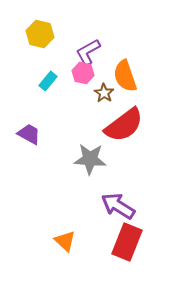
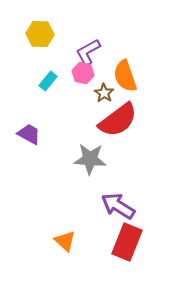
yellow hexagon: rotated 12 degrees counterclockwise
red semicircle: moved 6 px left, 5 px up
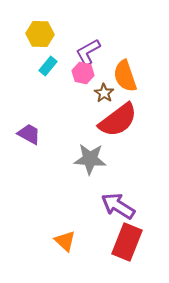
cyan rectangle: moved 15 px up
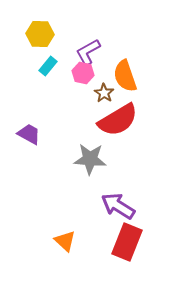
red semicircle: rotated 6 degrees clockwise
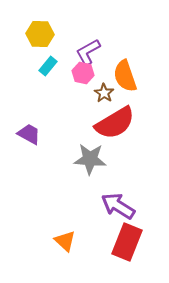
red semicircle: moved 3 px left, 3 px down
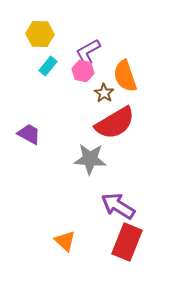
pink hexagon: moved 2 px up
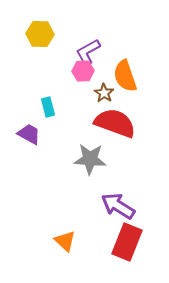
cyan rectangle: moved 41 px down; rotated 54 degrees counterclockwise
pink hexagon: rotated 15 degrees counterclockwise
red semicircle: rotated 129 degrees counterclockwise
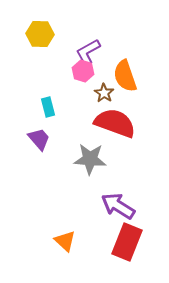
pink hexagon: rotated 20 degrees clockwise
purple trapezoid: moved 10 px right, 5 px down; rotated 20 degrees clockwise
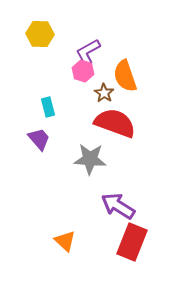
red rectangle: moved 5 px right
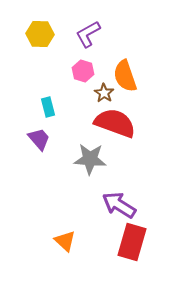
purple L-shape: moved 18 px up
purple arrow: moved 1 px right, 1 px up
red rectangle: rotated 6 degrees counterclockwise
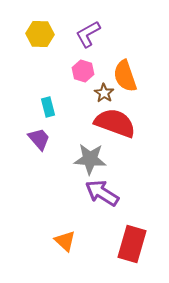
purple arrow: moved 17 px left, 12 px up
red rectangle: moved 2 px down
